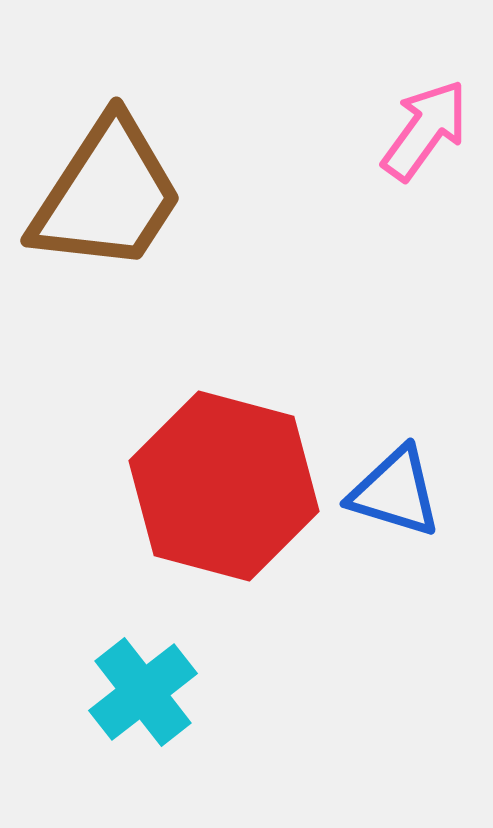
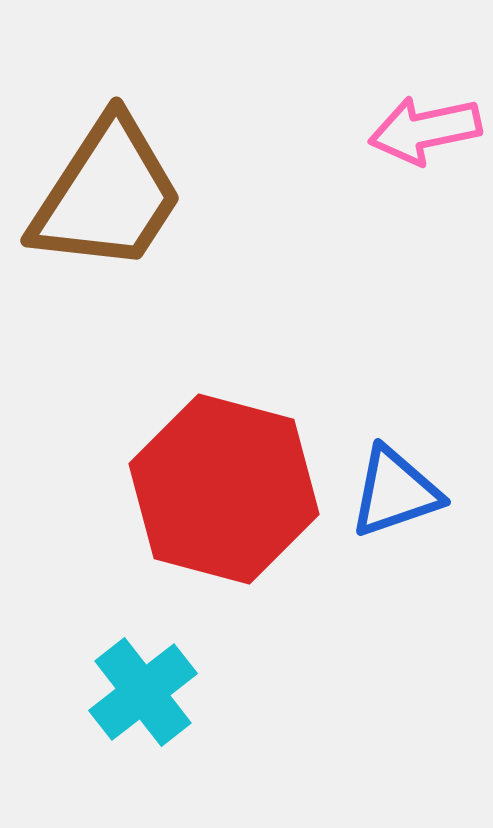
pink arrow: rotated 138 degrees counterclockwise
red hexagon: moved 3 px down
blue triangle: rotated 36 degrees counterclockwise
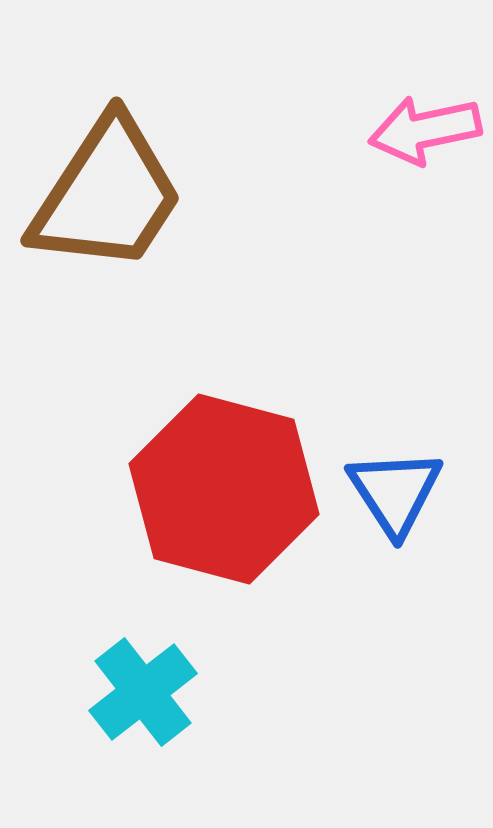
blue triangle: rotated 44 degrees counterclockwise
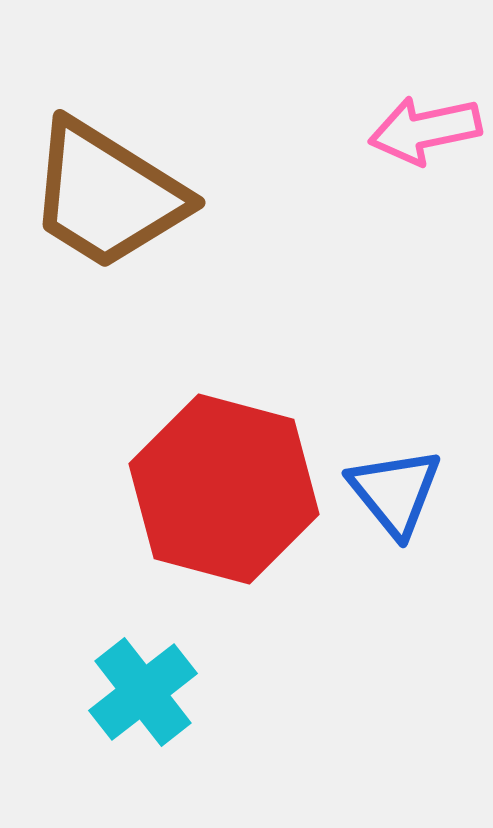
brown trapezoid: rotated 89 degrees clockwise
blue triangle: rotated 6 degrees counterclockwise
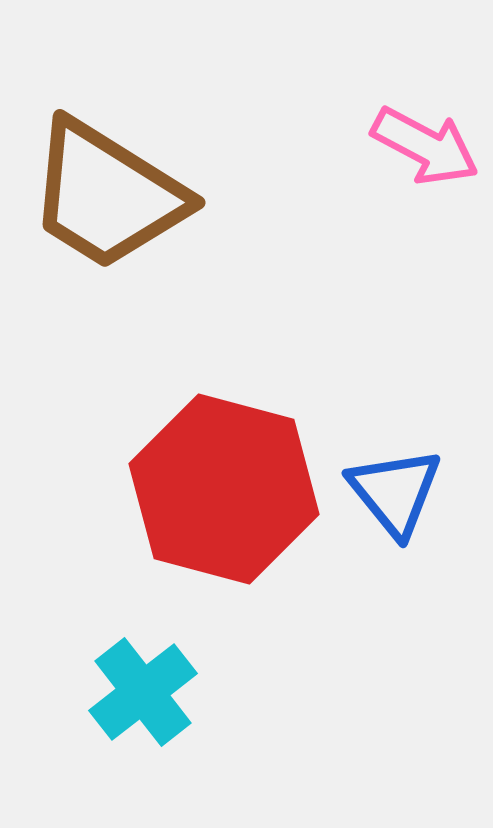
pink arrow: moved 16 px down; rotated 140 degrees counterclockwise
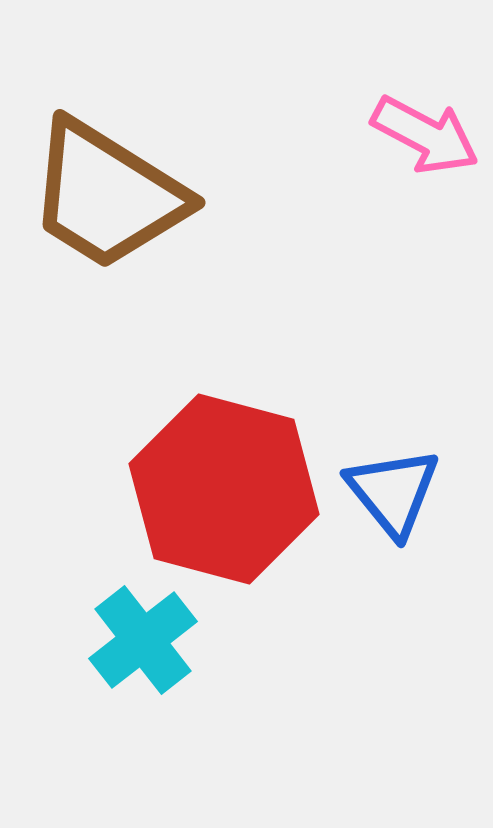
pink arrow: moved 11 px up
blue triangle: moved 2 px left
cyan cross: moved 52 px up
